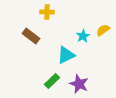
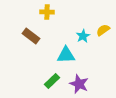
cyan triangle: rotated 24 degrees clockwise
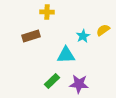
brown rectangle: rotated 54 degrees counterclockwise
purple star: rotated 18 degrees counterclockwise
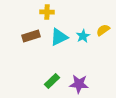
cyan triangle: moved 7 px left, 18 px up; rotated 24 degrees counterclockwise
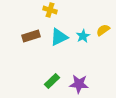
yellow cross: moved 3 px right, 2 px up; rotated 16 degrees clockwise
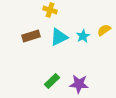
yellow semicircle: moved 1 px right
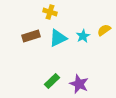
yellow cross: moved 2 px down
cyan triangle: moved 1 px left, 1 px down
purple star: rotated 18 degrees clockwise
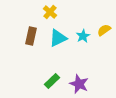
yellow cross: rotated 24 degrees clockwise
brown rectangle: rotated 60 degrees counterclockwise
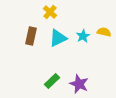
yellow semicircle: moved 2 px down; rotated 48 degrees clockwise
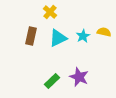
purple star: moved 7 px up
